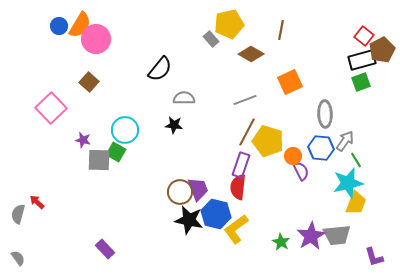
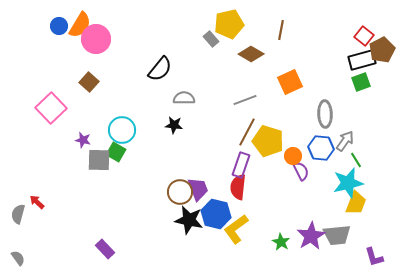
cyan circle at (125, 130): moved 3 px left
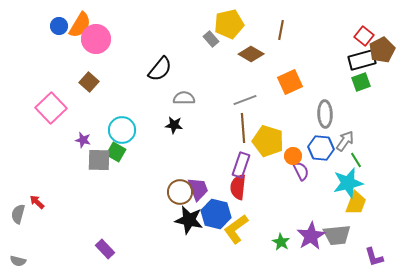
brown line at (247, 132): moved 4 px left, 4 px up; rotated 32 degrees counterclockwise
gray semicircle at (18, 258): moved 3 px down; rotated 140 degrees clockwise
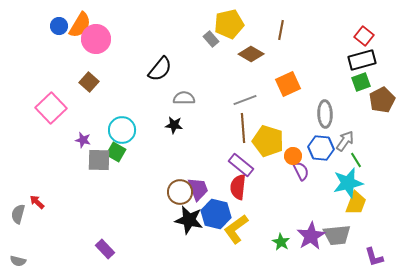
brown pentagon at (382, 50): moved 50 px down
orange square at (290, 82): moved 2 px left, 2 px down
purple rectangle at (241, 165): rotated 70 degrees counterclockwise
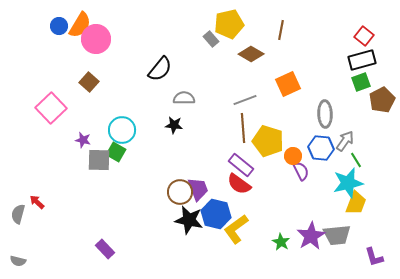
red semicircle at (238, 187): moved 1 px right, 3 px up; rotated 60 degrees counterclockwise
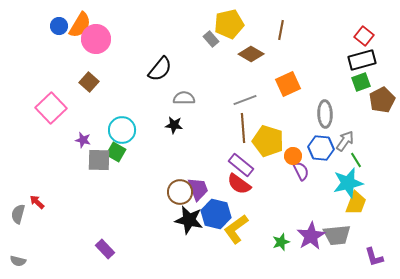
green star at (281, 242): rotated 24 degrees clockwise
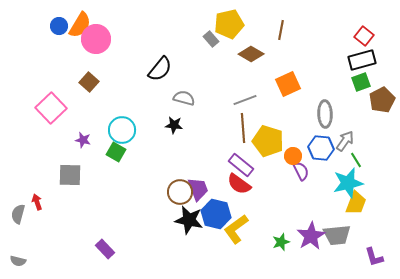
gray semicircle at (184, 98): rotated 15 degrees clockwise
gray square at (99, 160): moved 29 px left, 15 px down
red arrow at (37, 202): rotated 28 degrees clockwise
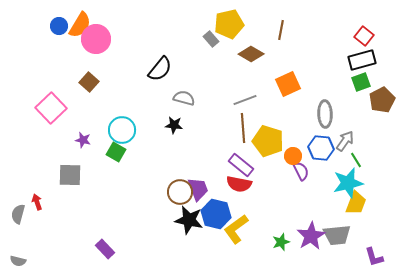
red semicircle at (239, 184): rotated 25 degrees counterclockwise
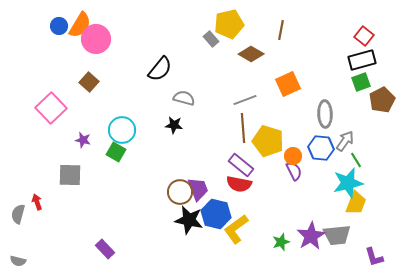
purple semicircle at (301, 171): moved 7 px left
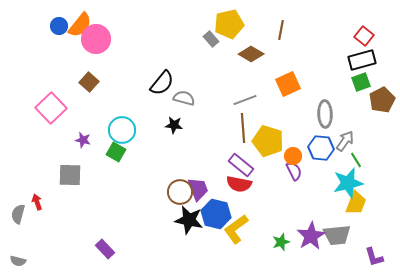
orange semicircle at (80, 25): rotated 8 degrees clockwise
black semicircle at (160, 69): moved 2 px right, 14 px down
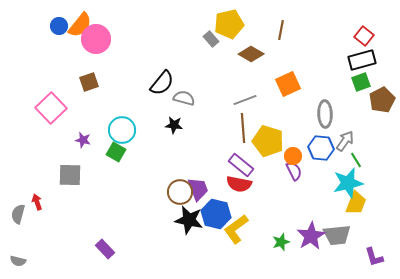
brown square at (89, 82): rotated 30 degrees clockwise
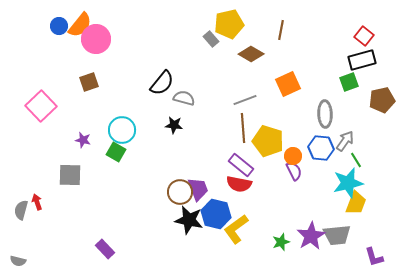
green square at (361, 82): moved 12 px left
brown pentagon at (382, 100): rotated 15 degrees clockwise
pink square at (51, 108): moved 10 px left, 2 px up
gray semicircle at (18, 214): moved 3 px right, 4 px up
